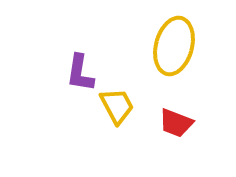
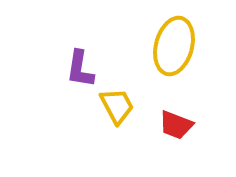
purple L-shape: moved 4 px up
red trapezoid: moved 2 px down
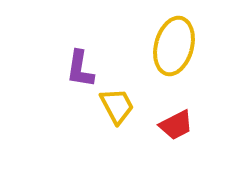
red trapezoid: rotated 48 degrees counterclockwise
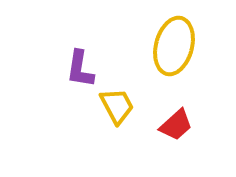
red trapezoid: rotated 15 degrees counterclockwise
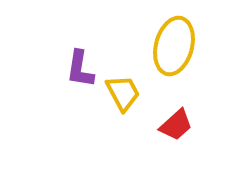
yellow trapezoid: moved 6 px right, 13 px up
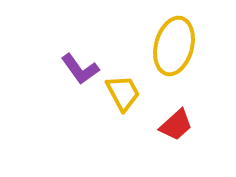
purple L-shape: rotated 45 degrees counterclockwise
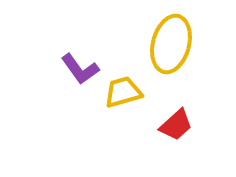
yellow ellipse: moved 3 px left, 2 px up
yellow trapezoid: moved 1 px up; rotated 78 degrees counterclockwise
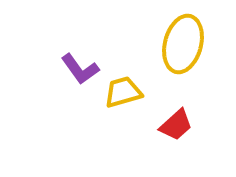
yellow ellipse: moved 12 px right
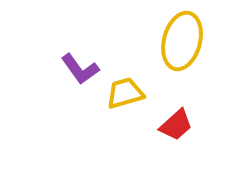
yellow ellipse: moved 1 px left, 3 px up
yellow trapezoid: moved 2 px right, 1 px down
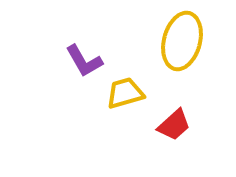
purple L-shape: moved 4 px right, 8 px up; rotated 6 degrees clockwise
red trapezoid: moved 2 px left
